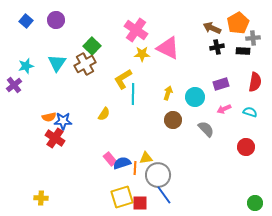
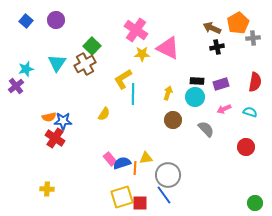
black rectangle: moved 46 px left, 30 px down
cyan star: moved 3 px down
purple cross: moved 2 px right, 1 px down
gray circle: moved 10 px right
yellow cross: moved 6 px right, 9 px up
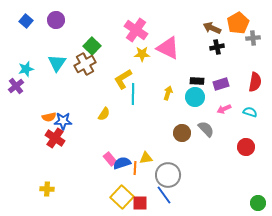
brown circle: moved 9 px right, 13 px down
yellow square: rotated 30 degrees counterclockwise
green circle: moved 3 px right
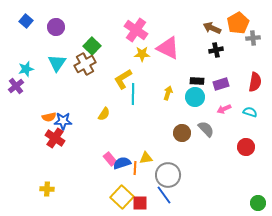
purple circle: moved 7 px down
black cross: moved 1 px left, 3 px down
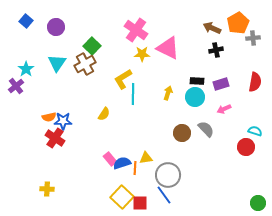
cyan star: rotated 21 degrees counterclockwise
cyan semicircle: moved 5 px right, 19 px down
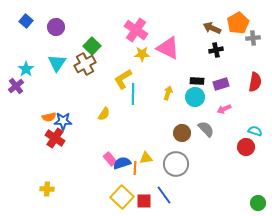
gray circle: moved 8 px right, 11 px up
red square: moved 4 px right, 2 px up
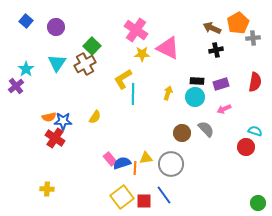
yellow semicircle: moved 9 px left, 3 px down
gray circle: moved 5 px left
yellow square: rotated 10 degrees clockwise
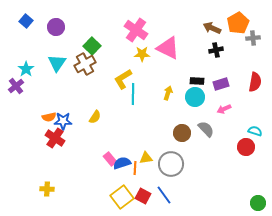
red square: moved 1 px left, 5 px up; rotated 28 degrees clockwise
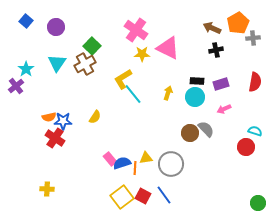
cyan line: rotated 40 degrees counterclockwise
brown circle: moved 8 px right
